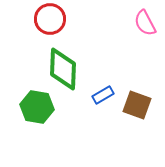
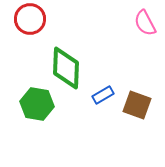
red circle: moved 20 px left
green diamond: moved 3 px right, 1 px up
green hexagon: moved 3 px up
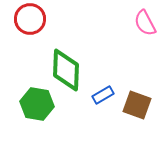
green diamond: moved 2 px down
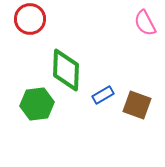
green hexagon: rotated 16 degrees counterclockwise
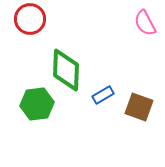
brown square: moved 2 px right, 2 px down
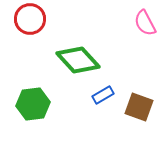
green diamond: moved 12 px right, 10 px up; rotated 45 degrees counterclockwise
green hexagon: moved 4 px left
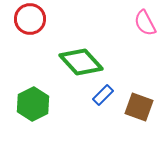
green diamond: moved 3 px right, 2 px down
blue rectangle: rotated 15 degrees counterclockwise
green hexagon: rotated 20 degrees counterclockwise
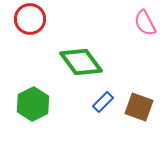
green diamond: rotated 6 degrees clockwise
blue rectangle: moved 7 px down
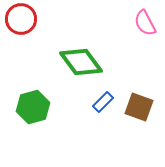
red circle: moved 9 px left
green hexagon: moved 3 px down; rotated 12 degrees clockwise
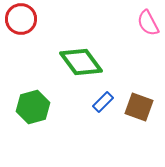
pink semicircle: moved 3 px right
